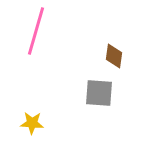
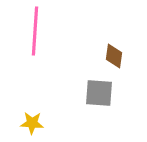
pink line: moved 1 px left; rotated 12 degrees counterclockwise
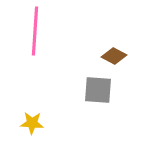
brown diamond: rotated 70 degrees counterclockwise
gray square: moved 1 px left, 3 px up
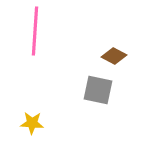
gray square: rotated 8 degrees clockwise
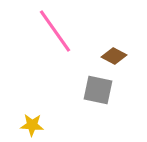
pink line: moved 20 px right; rotated 39 degrees counterclockwise
yellow star: moved 2 px down
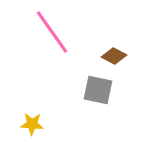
pink line: moved 3 px left, 1 px down
yellow star: moved 1 px up
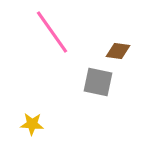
brown diamond: moved 4 px right, 5 px up; rotated 20 degrees counterclockwise
gray square: moved 8 px up
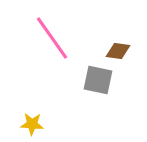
pink line: moved 6 px down
gray square: moved 2 px up
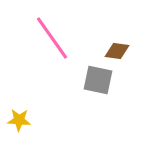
brown diamond: moved 1 px left
yellow star: moved 13 px left, 4 px up
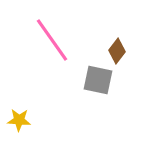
pink line: moved 2 px down
brown diamond: rotated 60 degrees counterclockwise
